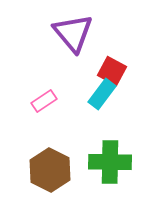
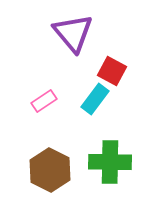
cyan rectangle: moved 7 px left, 5 px down
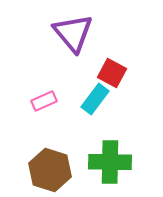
red square: moved 2 px down
pink rectangle: rotated 10 degrees clockwise
brown hexagon: rotated 9 degrees counterclockwise
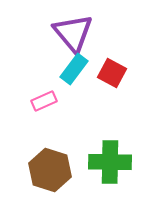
cyan rectangle: moved 21 px left, 30 px up
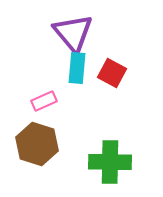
cyan rectangle: moved 3 px right, 1 px up; rotated 32 degrees counterclockwise
brown hexagon: moved 13 px left, 26 px up
